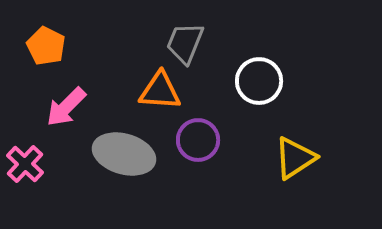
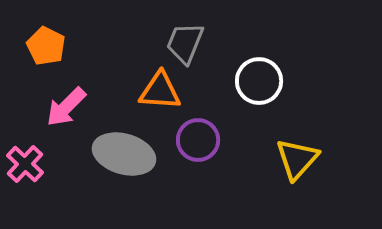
yellow triangle: moved 2 px right, 1 px down; rotated 15 degrees counterclockwise
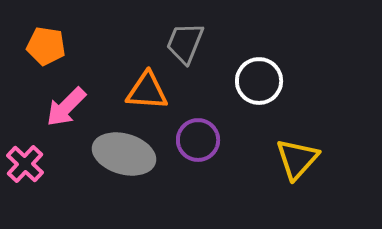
orange pentagon: rotated 18 degrees counterclockwise
orange triangle: moved 13 px left
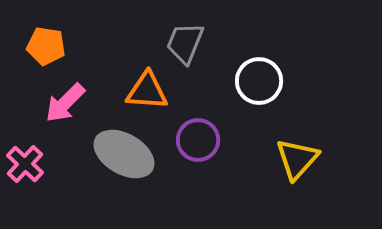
pink arrow: moved 1 px left, 4 px up
gray ellipse: rotated 14 degrees clockwise
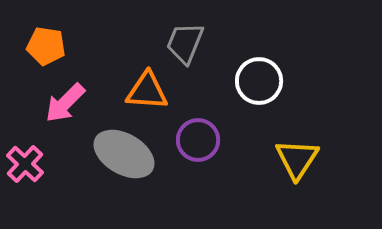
yellow triangle: rotated 9 degrees counterclockwise
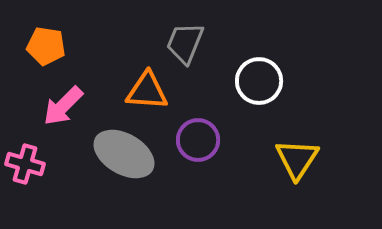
pink arrow: moved 2 px left, 3 px down
pink cross: rotated 27 degrees counterclockwise
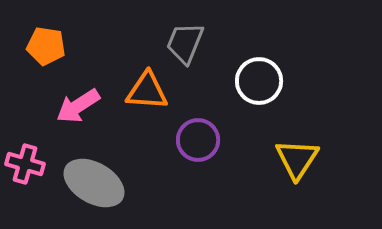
pink arrow: moved 15 px right; rotated 12 degrees clockwise
gray ellipse: moved 30 px left, 29 px down
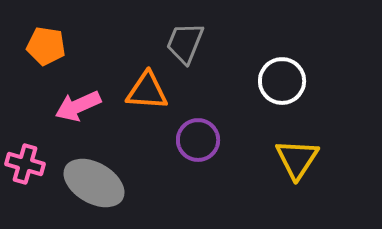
white circle: moved 23 px right
pink arrow: rotated 9 degrees clockwise
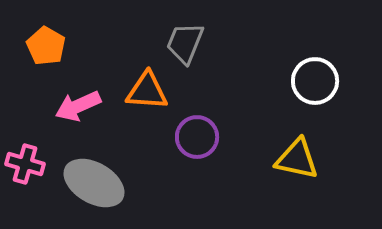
orange pentagon: rotated 21 degrees clockwise
white circle: moved 33 px right
purple circle: moved 1 px left, 3 px up
yellow triangle: rotated 51 degrees counterclockwise
